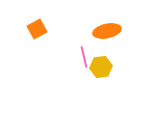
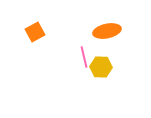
orange square: moved 2 px left, 3 px down
yellow hexagon: rotated 10 degrees clockwise
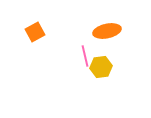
pink line: moved 1 px right, 1 px up
yellow hexagon: rotated 10 degrees counterclockwise
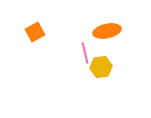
pink line: moved 3 px up
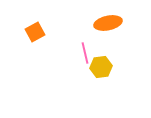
orange ellipse: moved 1 px right, 8 px up
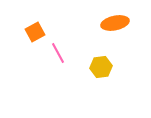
orange ellipse: moved 7 px right
pink line: moved 27 px left; rotated 15 degrees counterclockwise
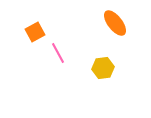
orange ellipse: rotated 64 degrees clockwise
yellow hexagon: moved 2 px right, 1 px down
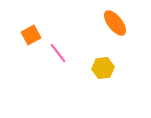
orange square: moved 4 px left, 3 px down
pink line: rotated 10 degrees counterclockwise
